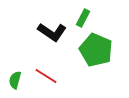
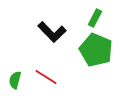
green rectangle: moved 12 px right
black L-shape: rotated 12 degrees clockwise
red line: moved 1 px down
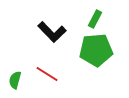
green rectangle: moved 1 px down
green pentagon: rotated 28 degrees counterclockwise
red line: moved 1 px right, 3 px up
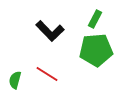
black L-shape: moved 2 px left, 1 px up
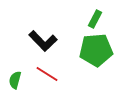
black L-shape: moved 7 px left, 10 px down
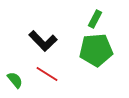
green semicircle: rotated 126 degrees clockwise
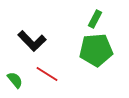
black L-shape: moved 11 px left
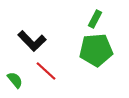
red line: moved 1 px left, 3 px up; rotated 10 degrees clockwise
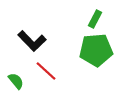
green semicircle: moved 1 px right, 1 px down
